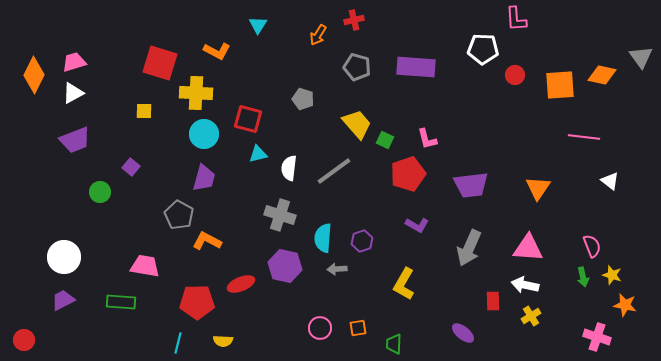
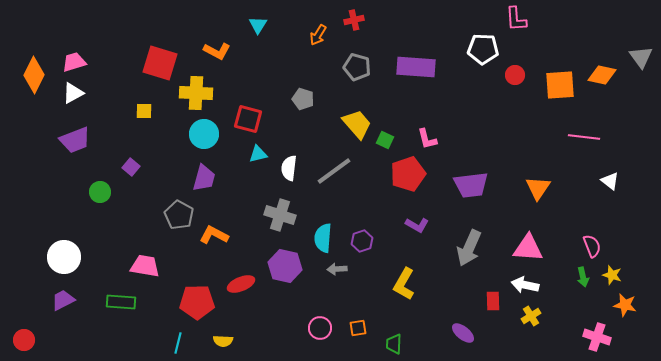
orange L-shape at (207, 241): moved 7 px right, 6 px up
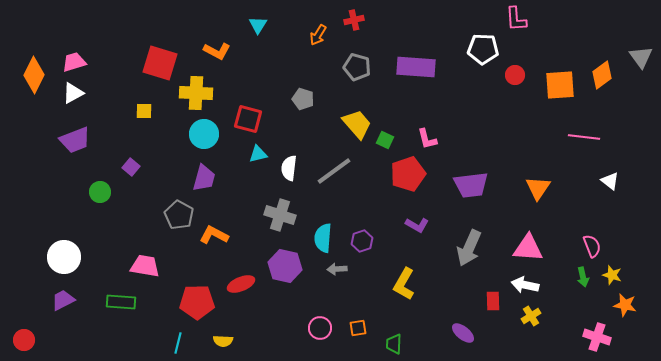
orange diamond at (602, 75): rotated 48 degrees counterclockwise
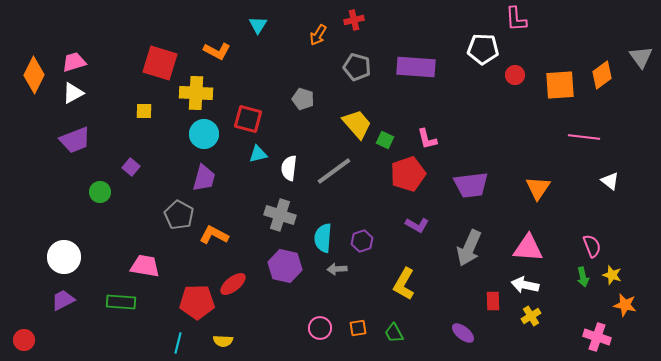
red ellipse at (241, 284): moved 8 px left; rotated 16 degrees counterclockwise
green trapezoid at (394, 344): moved 11 px up; rotated 30 degrees counterclockwise
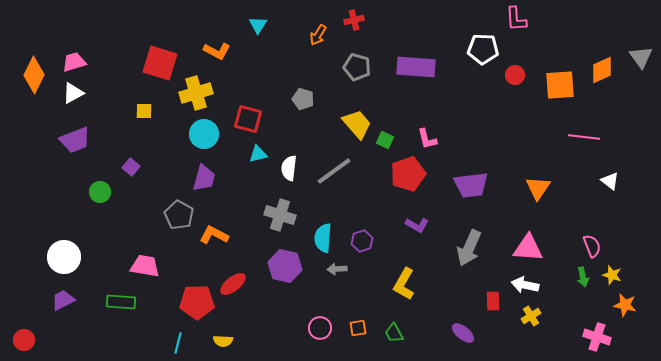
orange diamond at (602, 75): moved 5 px up; rotated 12 degrees clockwise
yellow cross at (196, 93): rotated 20 degrees counterclockwise
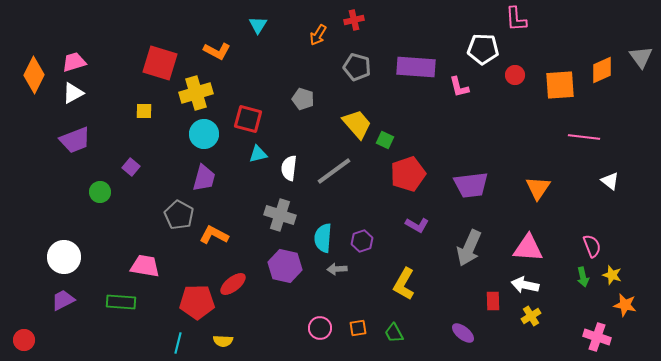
pink L-shape at (427, 139): moved 32 px right, 52 px up
